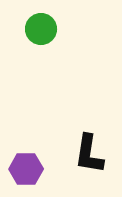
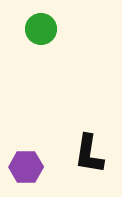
purple hexagon: moved 2 px up
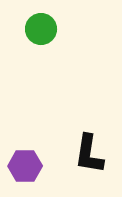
purple hexagon: moved 1 px left, 1 px up
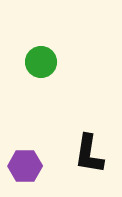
green circle: moved 33 px down
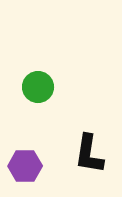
green circle: moved 3 px left, 25 px down
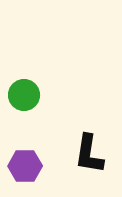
green circle: moved 14 px left, 8 px down
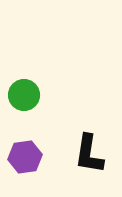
purple hexagon: moved 9 px up; rotated 8 degrees counterclockwise
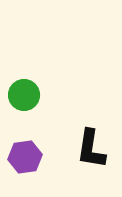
black L-shape: moved 2 px right, 5 px up
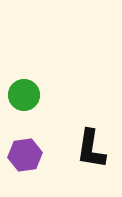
purple hexagon: moved 2 px up
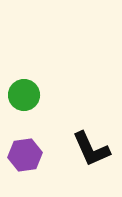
black L-shape: rotated 33 degrees counterclockwise
